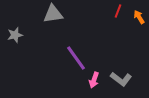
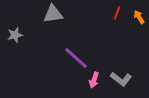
red line: moved 1 px left, 2 px down
purple line: rotated 12 degrees counterclockwise
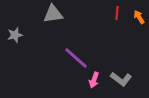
red line: rotated 16 degrees counterclockwise
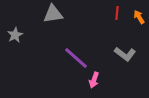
gray star: rotated 14 degrees counterclockwise
gray L-shape: moved 4 px right, 25 px up
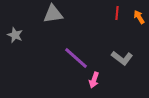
gray star: rotated 21 degrees counterclockwise
gray L-shape: moved 3 px left, 4 px down
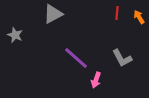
gray triangle: rotated 20 degrees counterclockwise
gray L-shape: rotated 25 degrees clockwise
pink arrow: moved 2 px right
